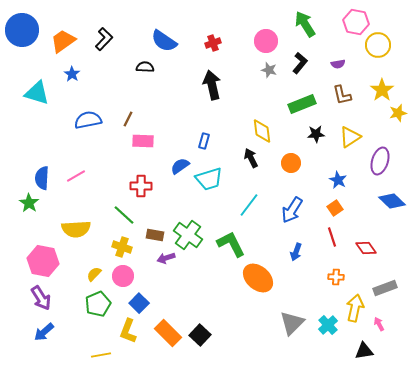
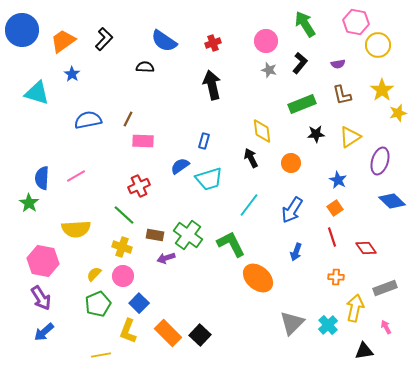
red cross at (141, 186): moved 2 px left; rotated 25 degrees counterclockwise
pink arrow at (379, 324): moved 7 px right, 3 px down
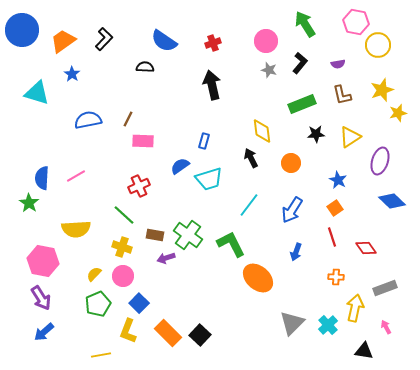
yellow star at (382, 90): rotated 15 degrees clockwise
black triangle at (364, 351): rotated 18 degrees clockwise
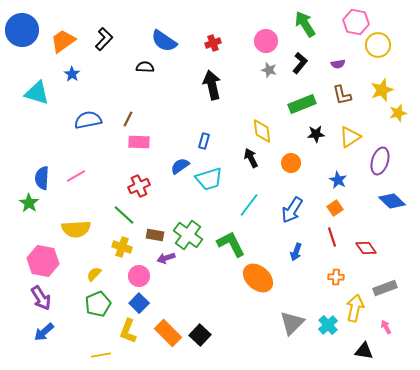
pink rectangle at (143, 141): moved 4 px left, 1 px down
pink circle at (123, 276): moved 16 px right
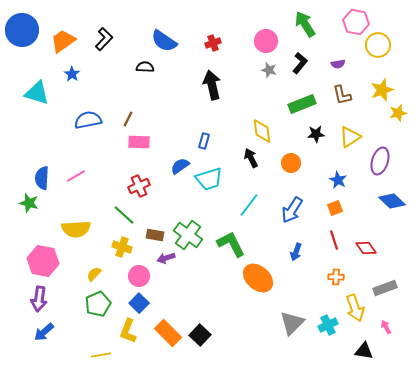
green star at (29, 203): rotated 18 degrees counterclockwise
orange square at (335, 208): rotated 14 degrees clockwise
red line at (332, 237): moved 2 px right, 3 px down
purple arrow at (41, 298): moved 2 px left, 1 px down; rotated 40 degrees clockwise
yellow arrow at (355, 308): rotated 148 degrees clockwise
cyan cross at (328, 325): rotated 18 degrees clockwise
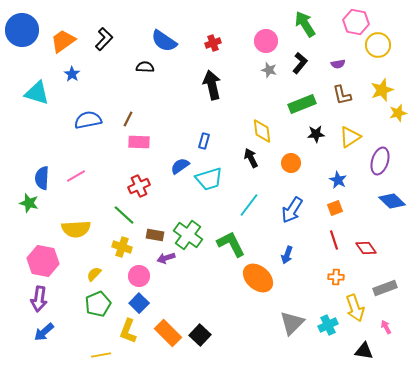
blue arrow at (296, 252): moved 9 px left, 3 px down
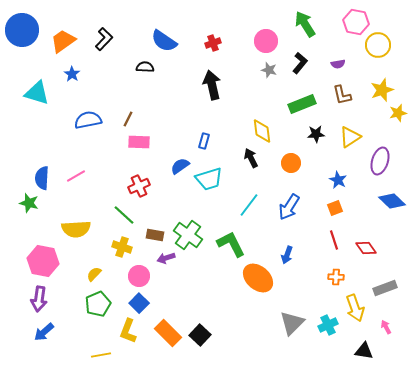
blue arrow at (292, 210): moved 3 px left, 3 px up
